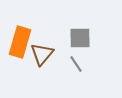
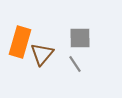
gray line: moved 1 px left
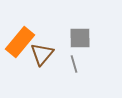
orange rectangle: rotated 24 degrees clockwise
gray line: moved 1 px left; rotated 18 degrees clockwise
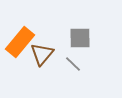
gray line: moved 1 px left; rotated 30 degrees counterclockwise
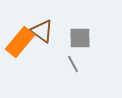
brown triangle: moved 23 px up; rotated 35 degrees counterclockwise
gray line: rotated 18 degrees clockwise
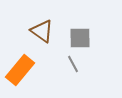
orange rectangle: moved 28 px down
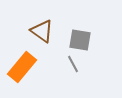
gray square: moved 2 px down; rotated 10 degrees clockwise
orange rectangle: moved 2 px right, 3 px up
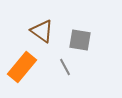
gray line: moved 8 px left, 3 px down
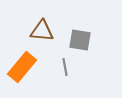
brown triangle: rotated 30 degrees counterclockwise
gray line: rotated 18 degrees clockwise
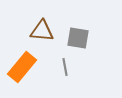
gray square: moved 2 px left, 2 px up
